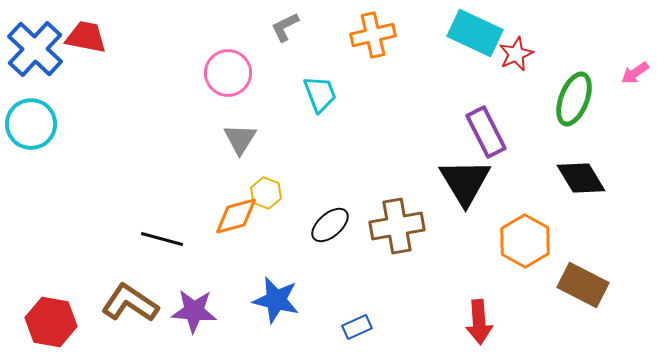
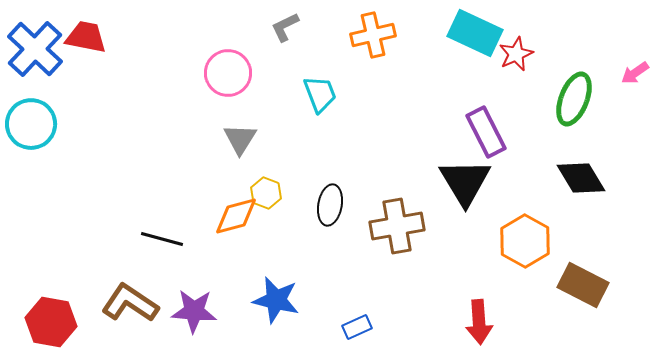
black ellipse: moved 20 px up; rotated 39 degrees counterclockwise
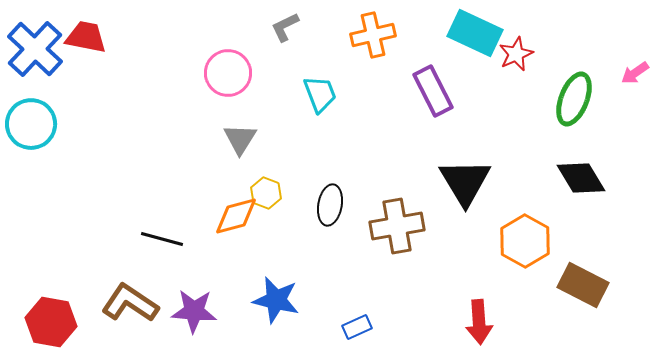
purple rectangle: moved 53 px left, 41 px up
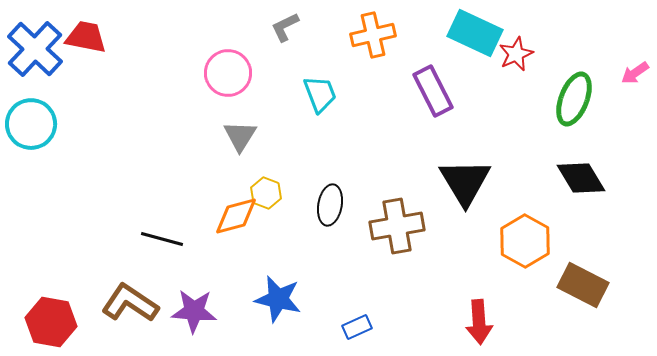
gray triangle: moved 3 px up
blue star: moved 2 px right, 1 px up
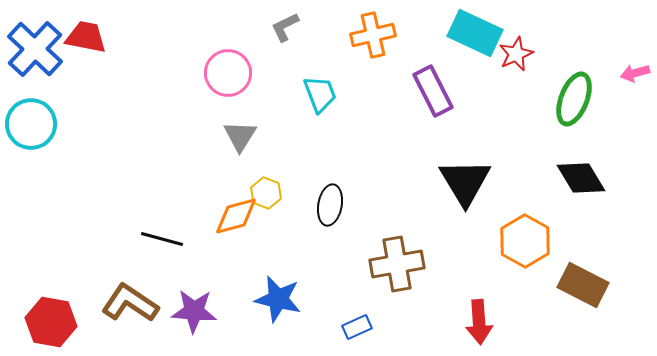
pink arrow: rotated 20 degrees clockwise
brown cross: moved 38 px down
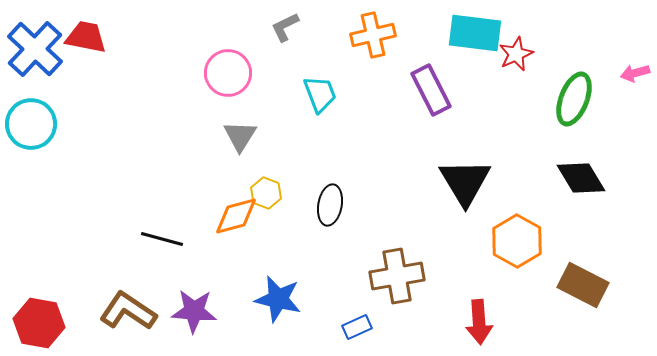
cyan rectangle: rotated 18 degrees counterclockwise
purple rectangle: moved 2 px left, 1 px up
orange hexagon: moved 8 px left
brown cross: moved 12 px down
brown L-shape: moved 2 px left, 8 px down
red hexagon: moved 12 px left, 1 px down
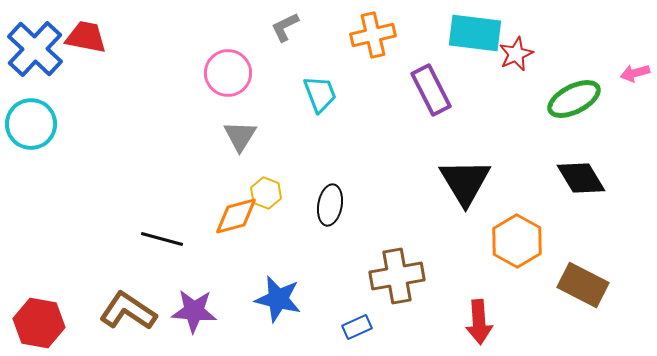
green ellipse: rotated 42 degrees clockwise
